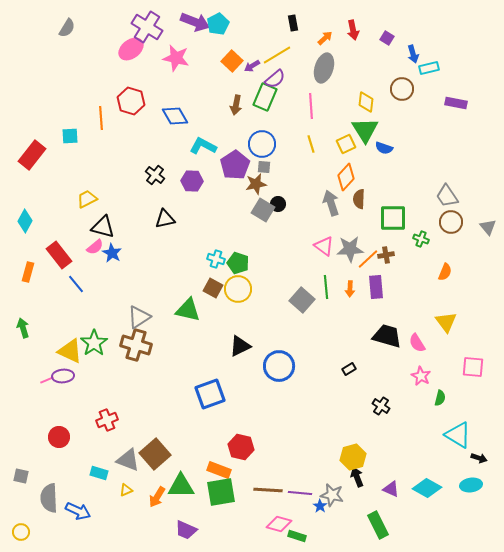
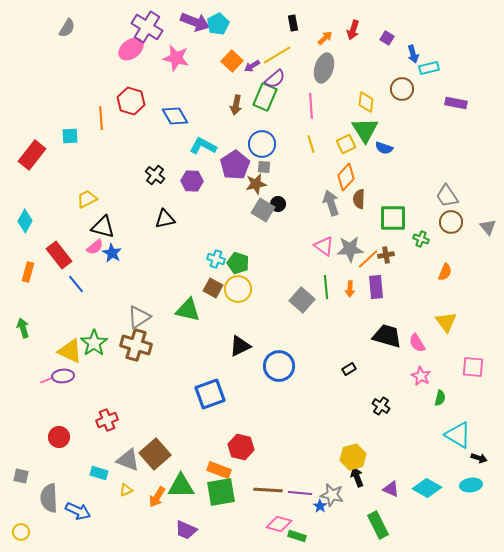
red arrow at (353, 30): rotated 30 degrees clockwise
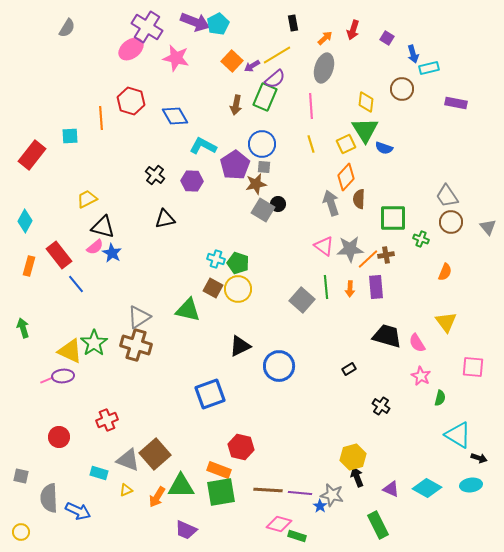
orange rectangle at (28, 272): moved 1 px right, 6 px up
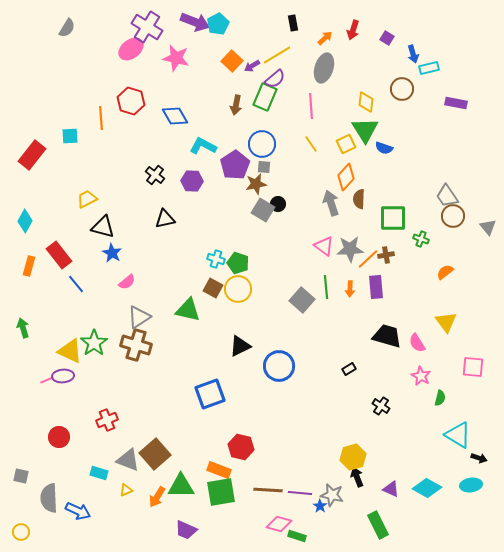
yellow line at (311, 144): rotated 18 degrees counterclockwise
brown circle at (451, 222): moved 2 px right, 6 px up
pink semicircle at (95, 247): moved 32 px right, 35 px down
orange semicircle at (445, 272): rotated 150 degrees counterclockwise
